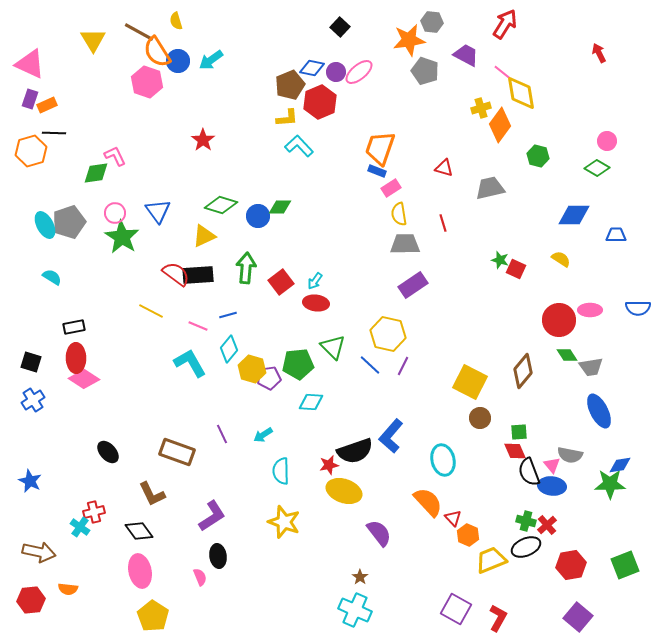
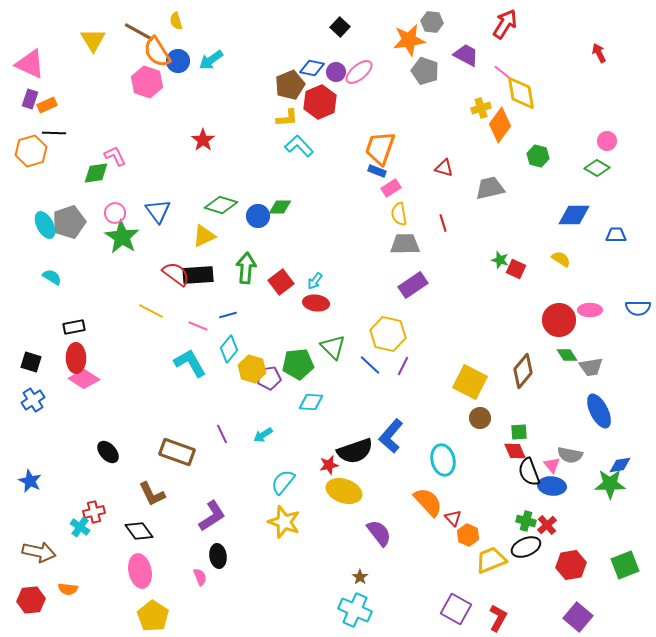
cyan semicircle at (281, 471): moved 2 px right, 11 px down; rotated 40 degrees clockwise
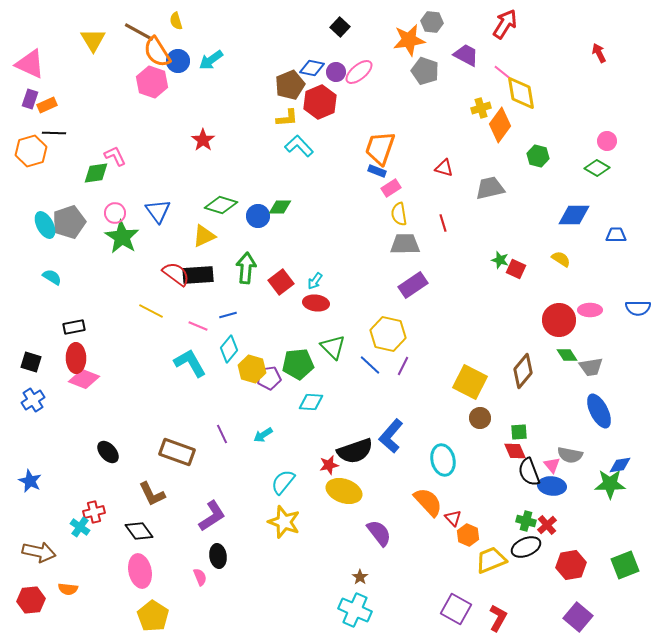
pink hexagon at (147, 82): moved 5 px right
pink diamond at (84, 379): rotated 12 degrees counterclockwise
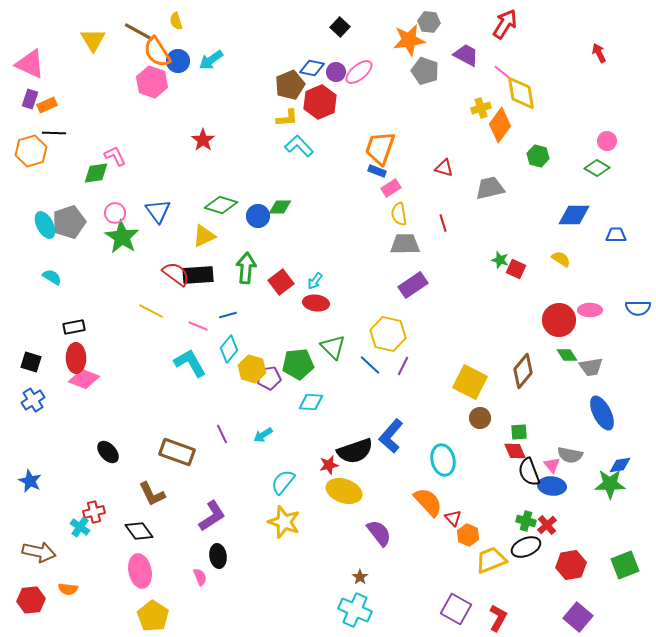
gray hexagon at (432, 22): moved 3 px left
blue ellipse at (599, 411): moved 3 px right, 2 px down
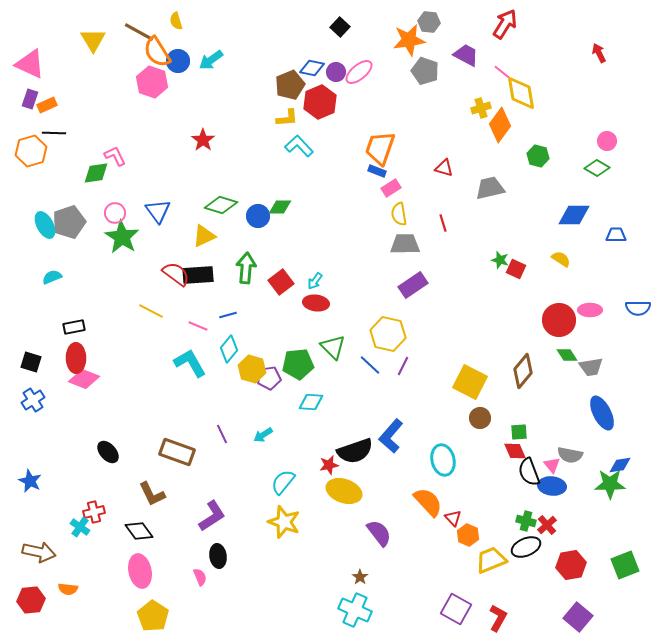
cyan semicircle at (52, 277): rotated 54 degrees counterclockwise
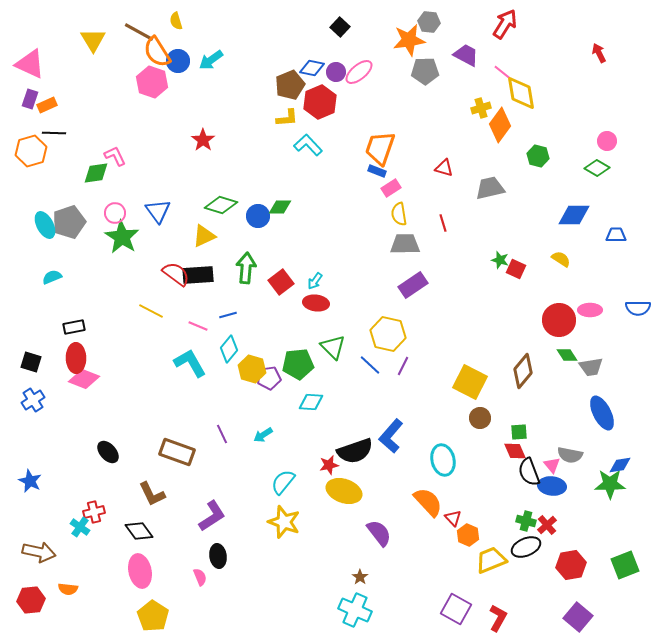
gray pentagon at (425, 71): rotated 20 degrees counterclockwise
cyan L-shape at (299, 146): moved 9 px right, 1 px up
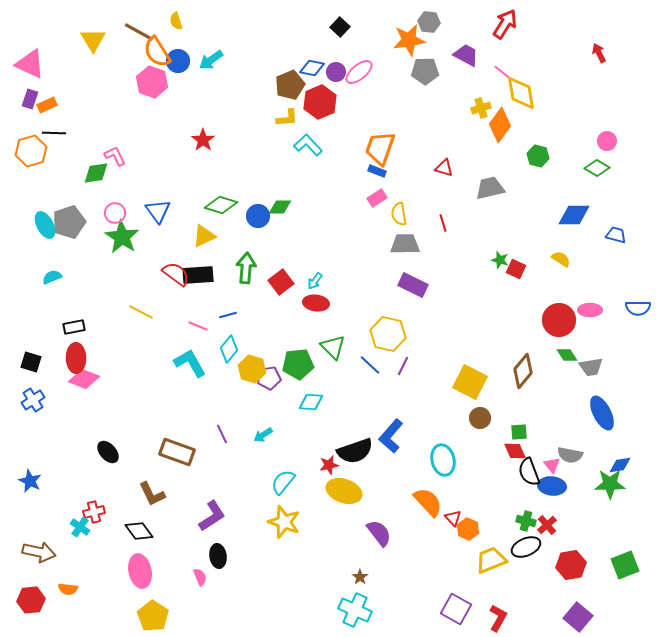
pink rectangle at (391, 188): moved 14 px left, 10 px down
blue trapezoid at (616, 235): rotated 15 degrees clockwise
purple rectangle at (413, 285): rotated 60 degrees clockwise
yellow line at (151, 311): moved 10 px left, 1 px down
orange hexagon at (468, 535): moved 6 px up
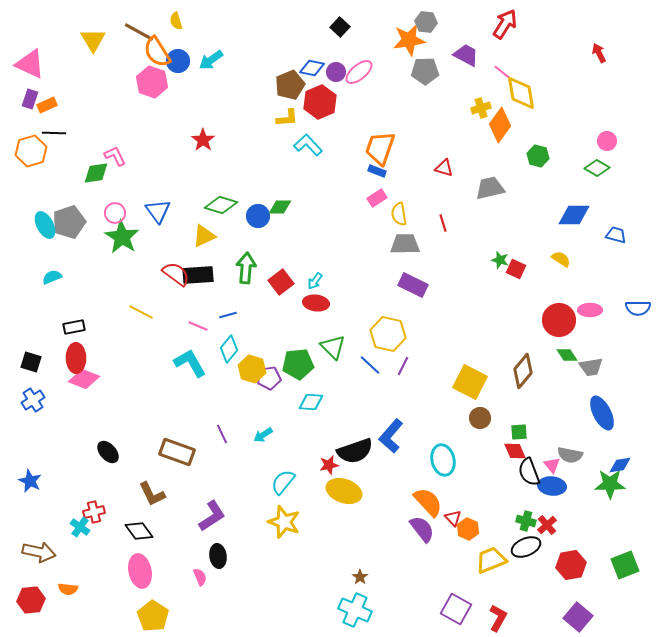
gray hexagon at (429, 22): moved 3 px left
purple semicircle at (379, 533): moved 43 px right, 4 px up
